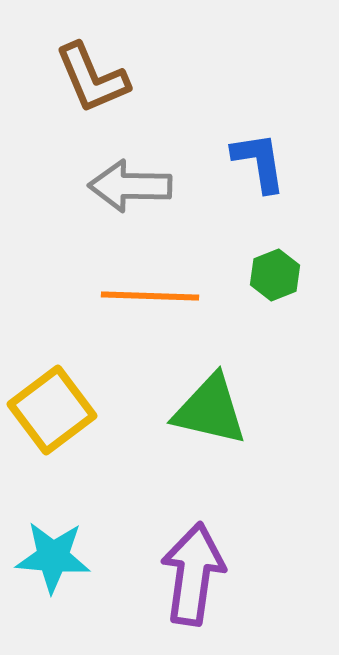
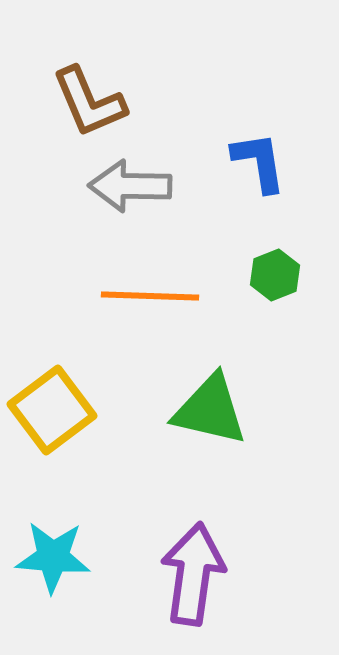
brown L-shape: moved 3 px left, 24 px down
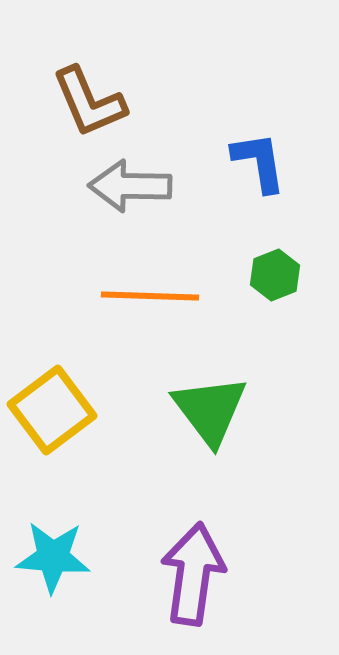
green triangle: rotated 40 degrees clockwise
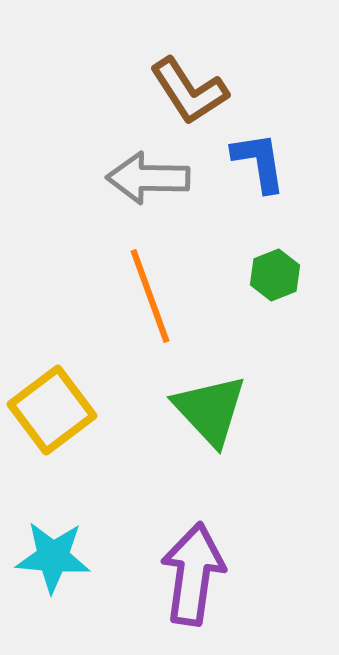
brown L-shape: moved 100 px right, 11 px up; rotated 10 degrees counterclockwise
gray arrow: moved 18 px right, 8 px up
orange line: rotated 68 degrees clockwise
green triangle: rotated 6 degrees counterclockwise
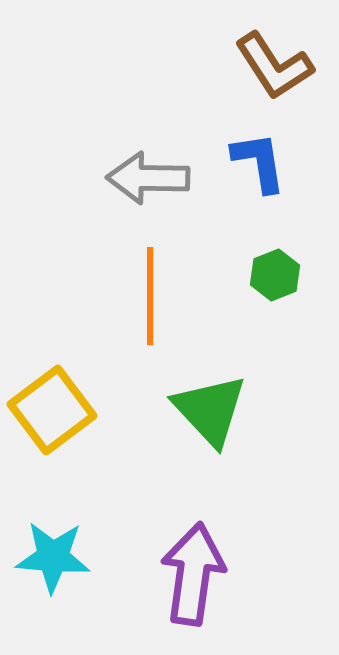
brown L-shape: moved 85 px right, 25 px up
orange line: rotated 20 degrees clockwise
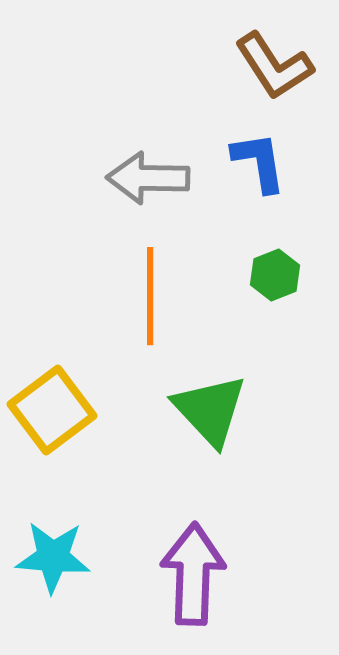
purple arrow: rotated 6 degrees counterclockwise
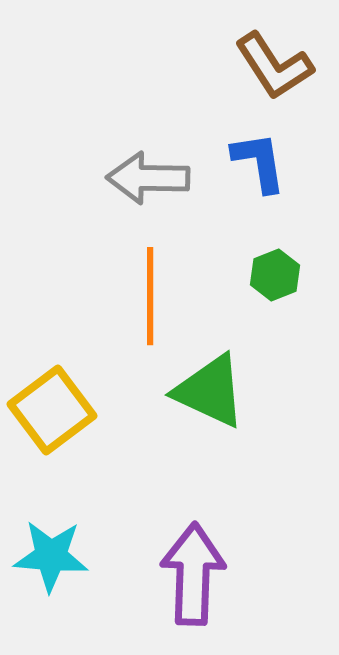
green triangle: moved 19 px up; rotated 22 degrees counterclockwise
cyan star: moved 2 px left, 1 px up
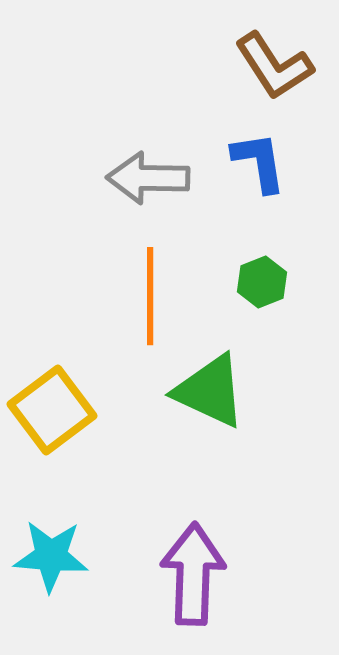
green hexagon: moved 13 px left, 7 px down
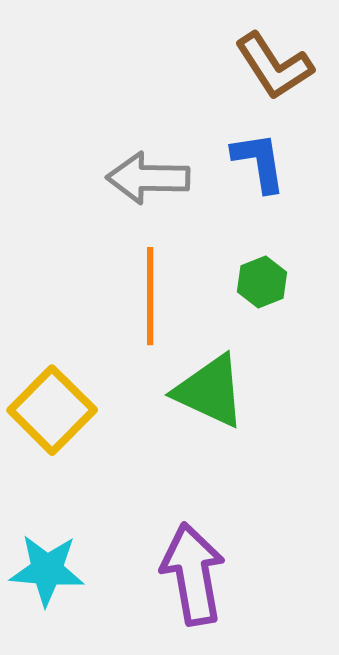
yellow square: rotated 8 degrees counterclockwise
cyan star: moved 4 px left, 14 px down
purple arrow: rotated 12 degrees counterclockwise
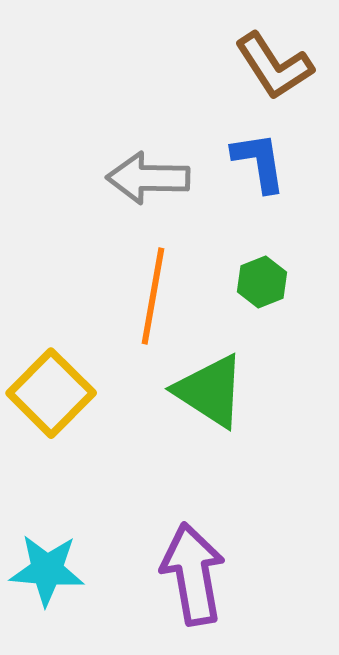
orange line: moved 3 px right; rotated 10 degrees clockwise
green triangle: rotated 8 degrees clockwise
yellow square: moved 1 px left, 17 px up
